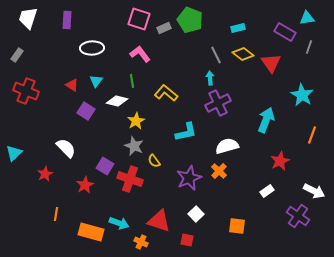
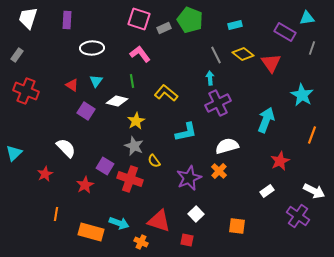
cyan rectangle at (238, 28): moved 3 px left, 3 px up
gray line at (309, 47): moved 3 px right, 1 px down
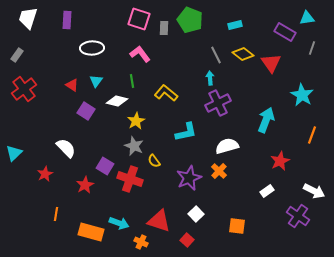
gray rectangle at (164, 28): rotated 64 degrees counterclockwise
red cross at (26, 91): moved 2 px left, 2 px up; rotated 30 degrees clockwise
red square at (187, 240): rotated 32 degrees clockwise
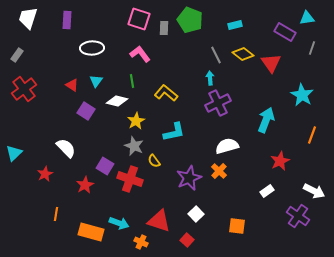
cyan L-shape at (186, 132): moved 12 px left
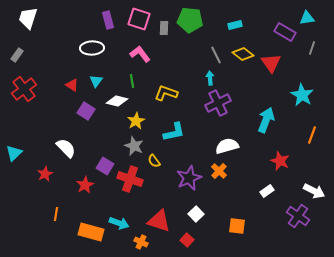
purple rectangle at (67, 20): moved 41 px right; rotated 18 degrees counterclockwise
green pentagon at (190, 20): rotated 15 degrees counterclockwise
yellow L-shape at (166, 93): rotated 20 degrees counterclockwise
red star at (280, 161): rotated 24 degrees counterclockwise
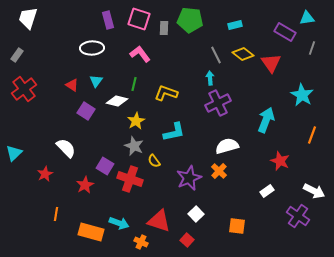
green line at (132, 81): moved 2 px right, 3 px down; rotated 24 degrees clockwise
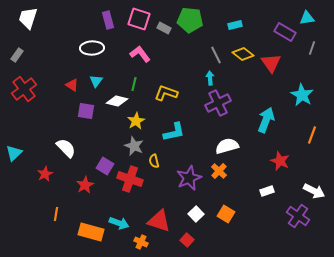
gray rectangle at (164, 28): rotated 64 degrees counterclockwise
purple square at (86, 111): rotated 24 degrees counterclockwise
yellow semicircle at (154, 161): rotated 24 degrees clockwise
white rectangle at (267, 191): rotated 16 degrees clockwise
orange square at (237, 226): moved 11 px left, 12 px up; rotated 24 degrees clockwise
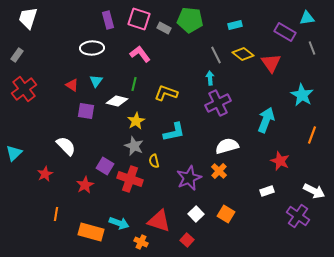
gray line at (312, 48): rotated 40 degrees counterclockwise
white semicircle at (66, 148): moved 2 px up
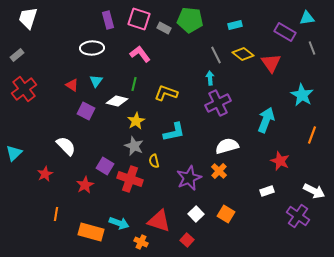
gray rectangle at (17, 55): rotated 16 degrees clockwise
purple square at (86, 111): rotated 18 degrees clockwise
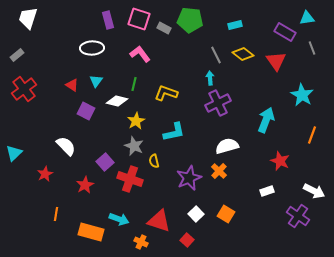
red triangle at (271, 63): moved 5 px right, 2 px up
purple square at (105, 166): moved 4 px up; rotated 18 degrees clockwise
cyan arrow at (119, 223): moved 4 px up
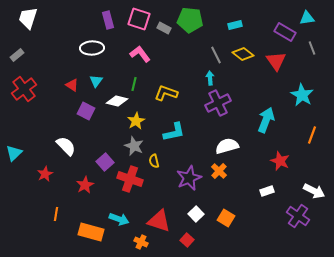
orange square at (226, 214): moved 4 px down
